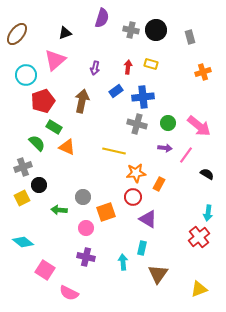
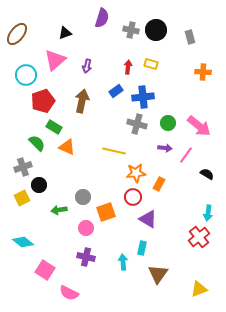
purple arrow at (95, 68): moved 8 px left, 2 px up
orange cross at (203, 72): rotated 21 degrees clockwise
green arrow at (59, 210): rotated 14 degrees counterclockwise
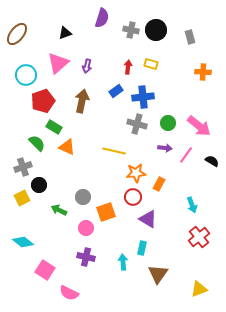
pink triangle at (55, 60): moved 3 px right, 3 px down
black semicircle at (207, 174): moved 5 px right, 13 px up
green arrow at (59, 210): rotated 35 degrees clockwise
cyan arrow at (208, 213): moved 16 px left, 8 px up; rotated 28 degrees counterclockwise
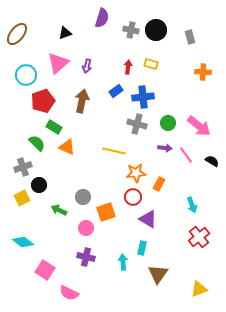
pink line at (186, 155): rotated 72 degrees counterclockwise
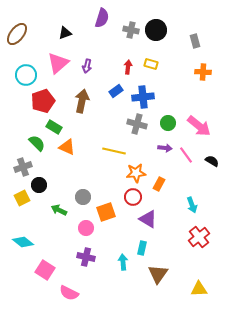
gray rectangle at (190, 37): moved 5 px right, 4 px down
yellow triangle at (199, 289): rotated 18 degrees clockwise
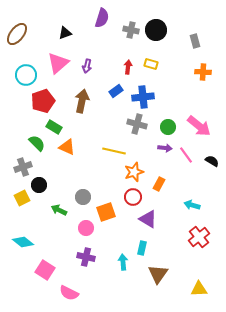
green circle at (168, 123): moved 4 px down
orange star at (136, 173): moved 2 px left, 1 px up; rotated 12 degrees counterclockwise
cyan arrow at (192, 205): rotated 126 degrees clockwise
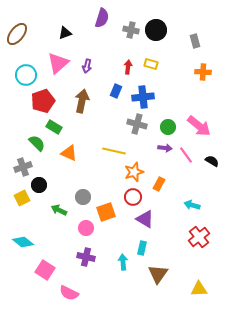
blue rectangle at (116, 91): rotated 32 degrees counterclockwise
orange triangle at (67, 147): moved 2 px right, 6 px down
purple triangle at (148, 219): moved 3 px left
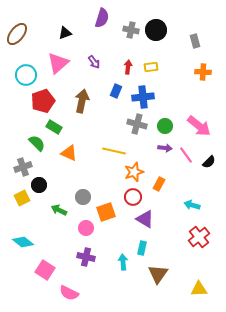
yellow rectangle at (151, 64): moved 3 px down; rotated 24 degrees counterclockwise
purple arrow at (87, 66): moved 7 px right, 4 px up; rotated 48 degrees counterclockwise
green circle at (168, 127): moved 3 px left, 1 px up
black semicircle at (212, 161): moved 3 px left, 1 px down; rotated 104 degrees clockwise
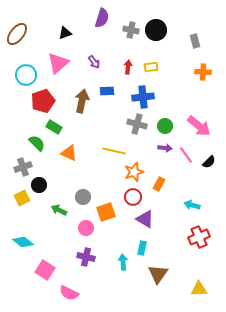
blue rectangle at (116, 91): moved 9 px left; rotated 64 degrees clockwise
red cross at (199, 237): rotated 15 degrees clockwise
